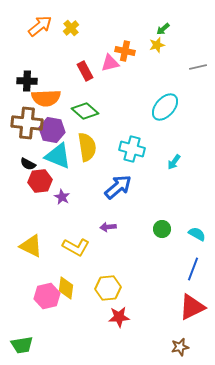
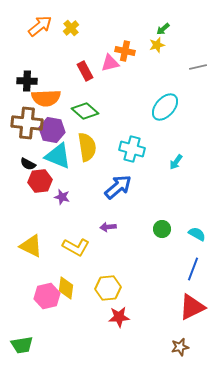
cyan arrow: moved 2 px right
purple star: rotated 14 degrees counterclockwise
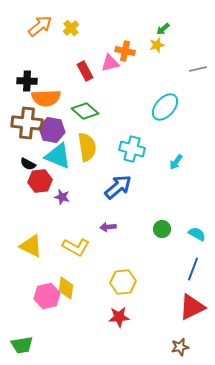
gray line: moved 2 px down
yellow hexagon: moved 15 px right, 6 px up
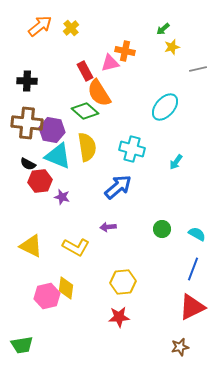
yellow star: moved 15 px right, 2 px down
orange semicircle: moved 53 px right, 5 px up; rotated 60 degrees clockwise
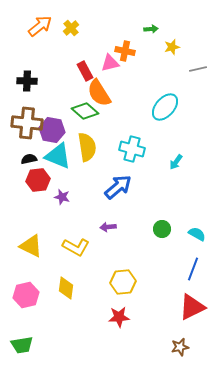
green arrow: moved 12 px left; rotated 144 degrees counterclockwise
black semicircle: moved 1 px right, 5 px up; rotated 140 degrees clockwise
red hexagon: moved 2 px left, 1 px up
pink hexagon: moved 21 px left, 1 px up
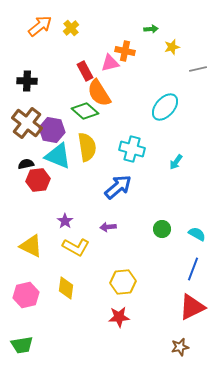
brown cross: rotated 32 degrees clockwise
black semicircle: moved 3 px left, 5 px down
purple star: moved 3 px right, 24 px down; rotated 21 degrees clockwise
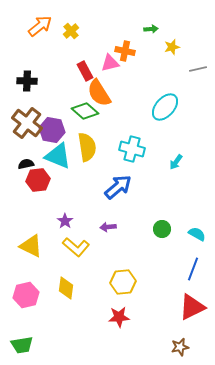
yellow cross: moved 3 px down
yellow L-shape: rotated 12 degrees clockwise
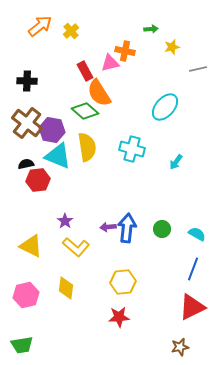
blue arrow: moved 9 px right, 41 px down; rotated 44 degrees counterclockwise
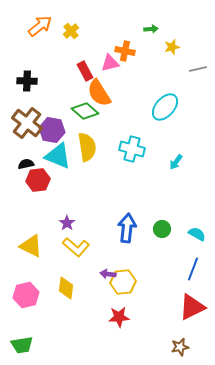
purple star: moved 2 px right, 2 px down
purple arrow: moved 47 px down; rotated 14 degrees clockwise
